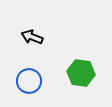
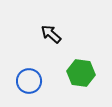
black arrow: moved 19 px right, 3 px up; rotated 20 degrees clockwise
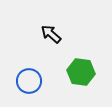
green hexagon: moved 1 px up
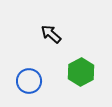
green hexagon: rotated 24 degrees clockwise
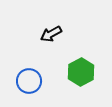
black arrow: rotated 70 degrees counterclockwise
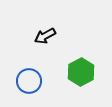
black arrow: moved 6 px left, 2 px down
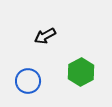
blue circle: moved 1 px left
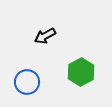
blue circle: moved 1 px left, 1 px down
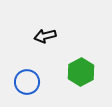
black arrow: rotated 15 degrees clockwise
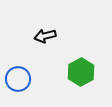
blue circle: moved 9 px left, 3 px up
